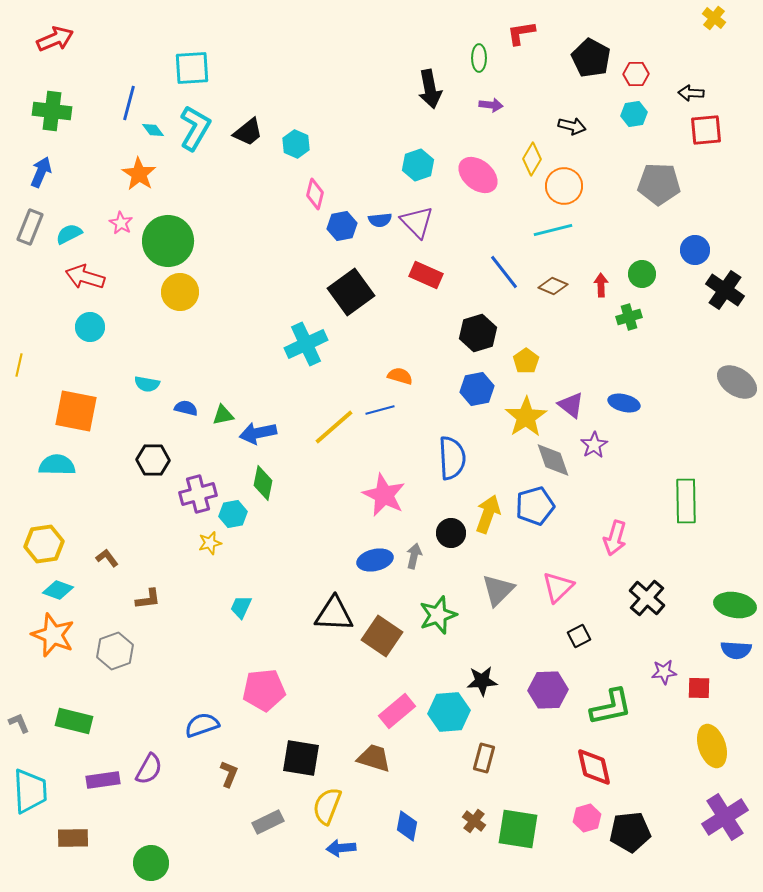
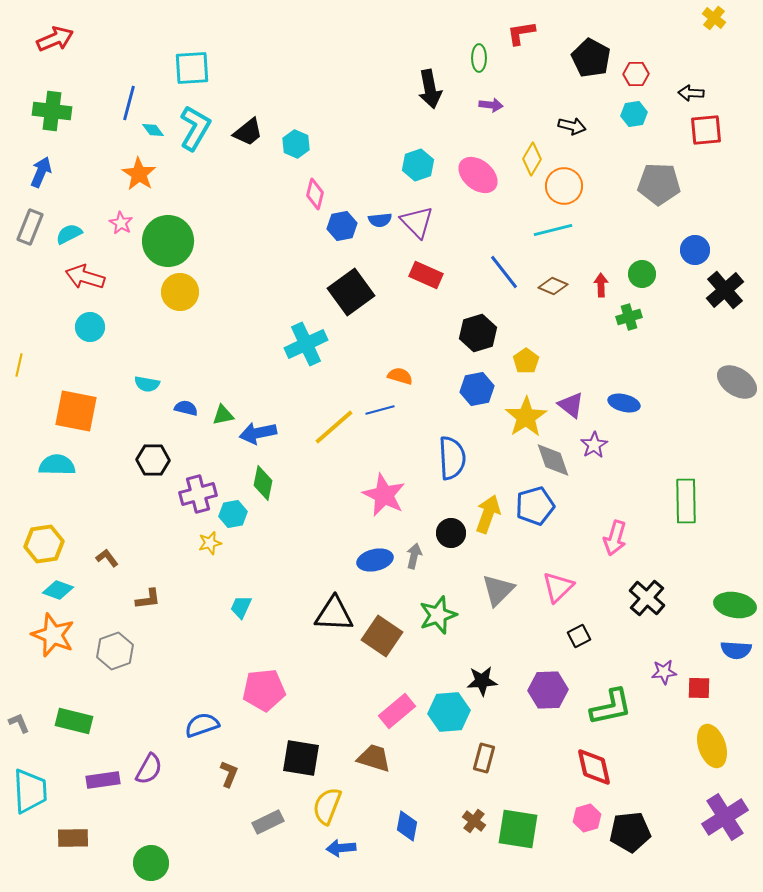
black cross at (725, 290): rotated 15 degrees clockwise
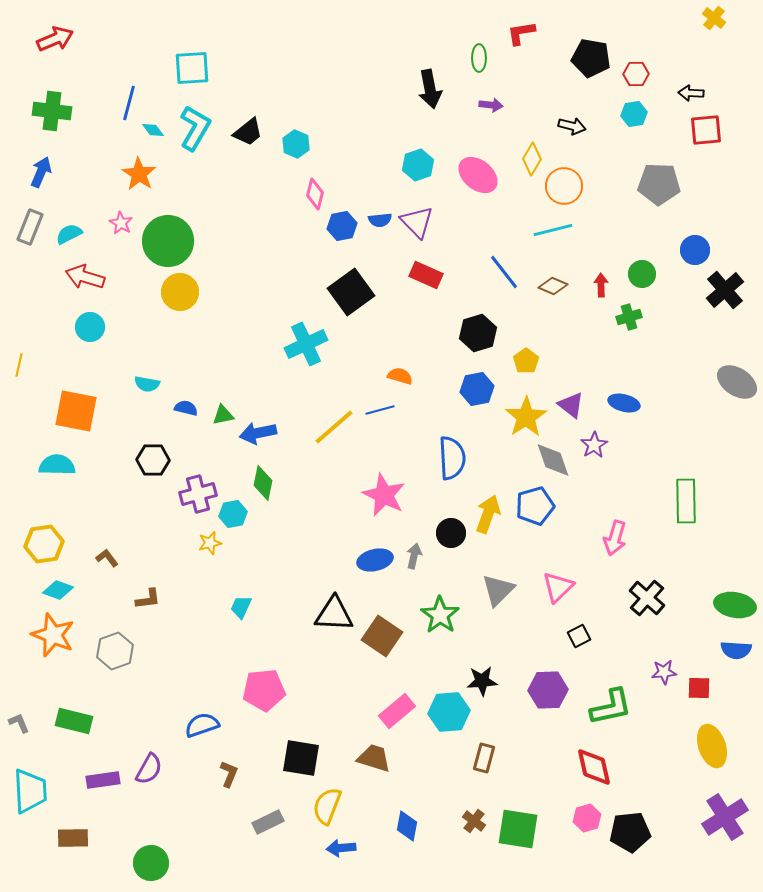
black pentagon at (591, 58): rotated 18 degrees counterclockwise
green star at (438, 615): moved 2 px right; rotated 18 degrees counterclockwise
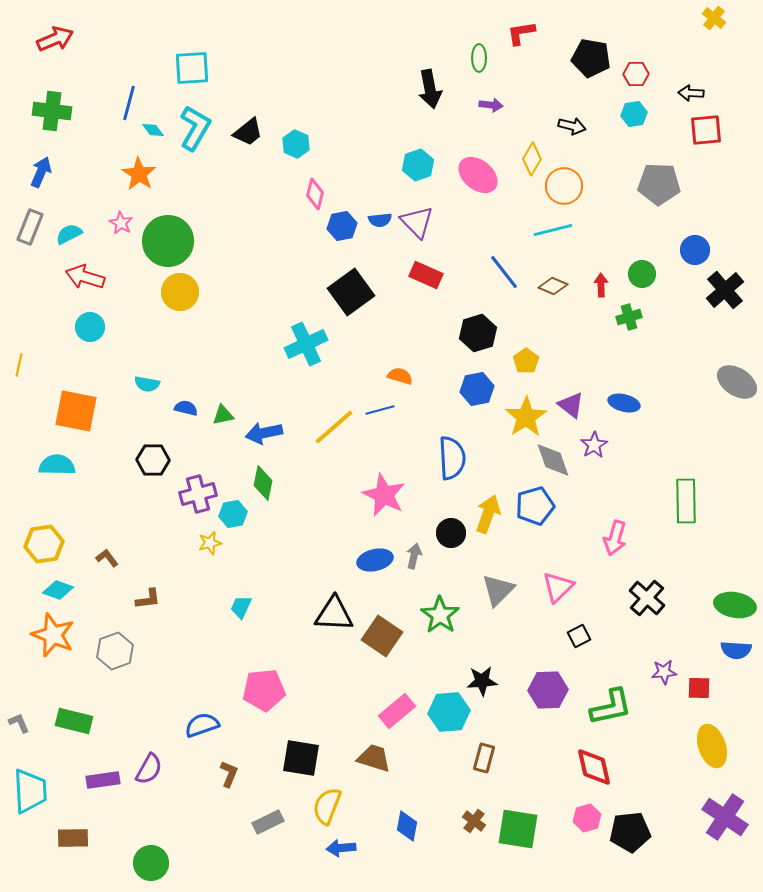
blue arrow at (258, 433): moved 6 px right
purple cross at (725, 817): rotated 24 degrees counterclockwise
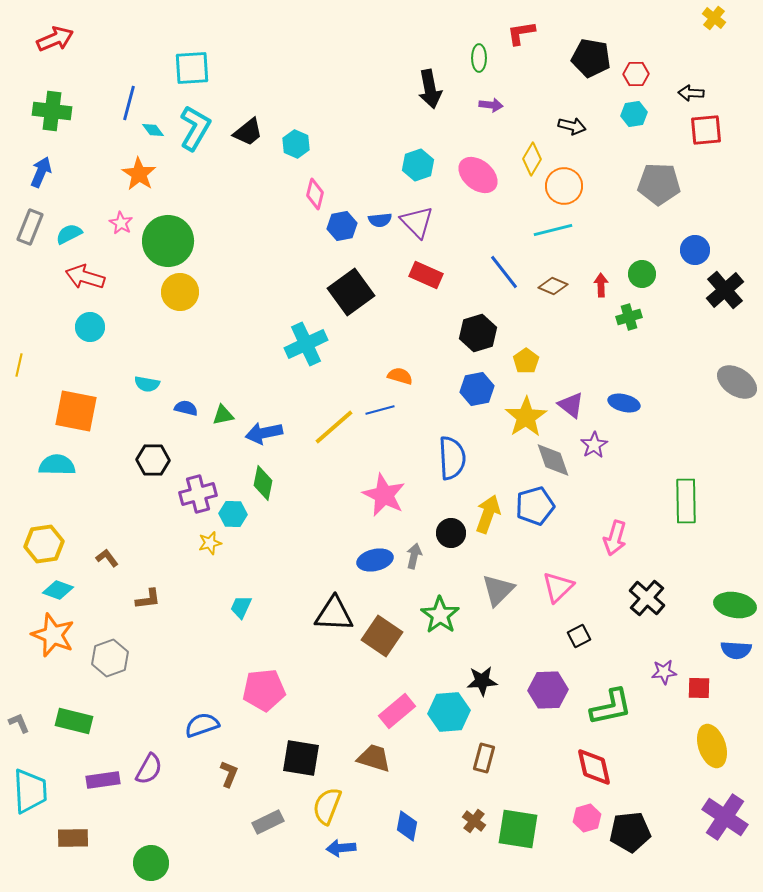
cyan hexagon at (233, 514): rotated 12 degrees clockwise
gray hexagon at (115, 651): moved 5 px left, 7 px down
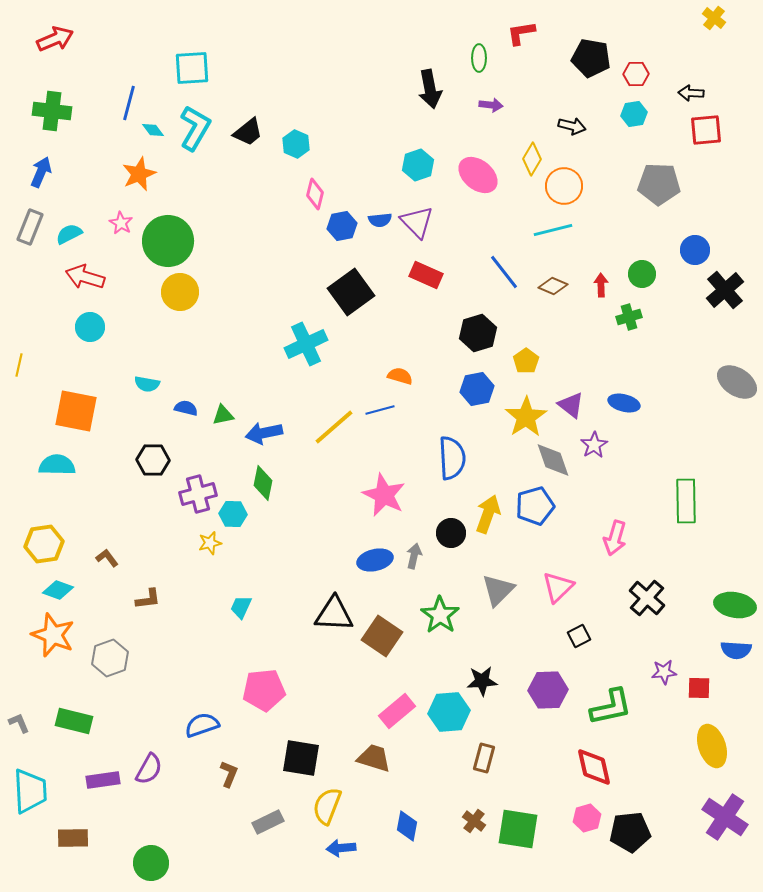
orange star at (139, 174): rotated 16 degrees clockwise
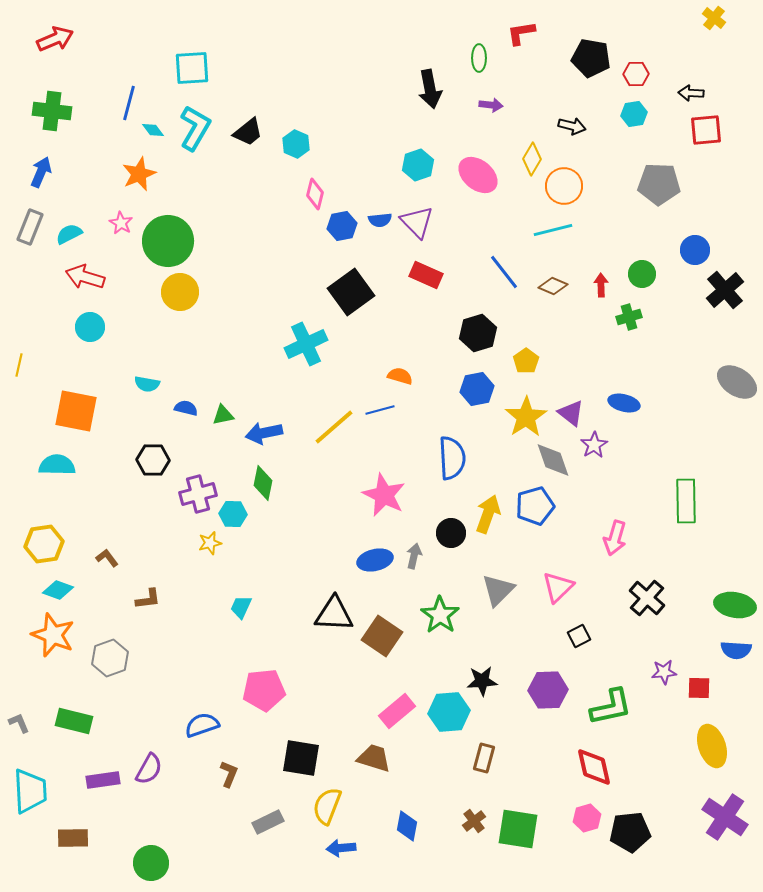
purple triangle at (571, 405): moved 8 px down
brown cross at (474, 821): rotated 15 degrees clockwise
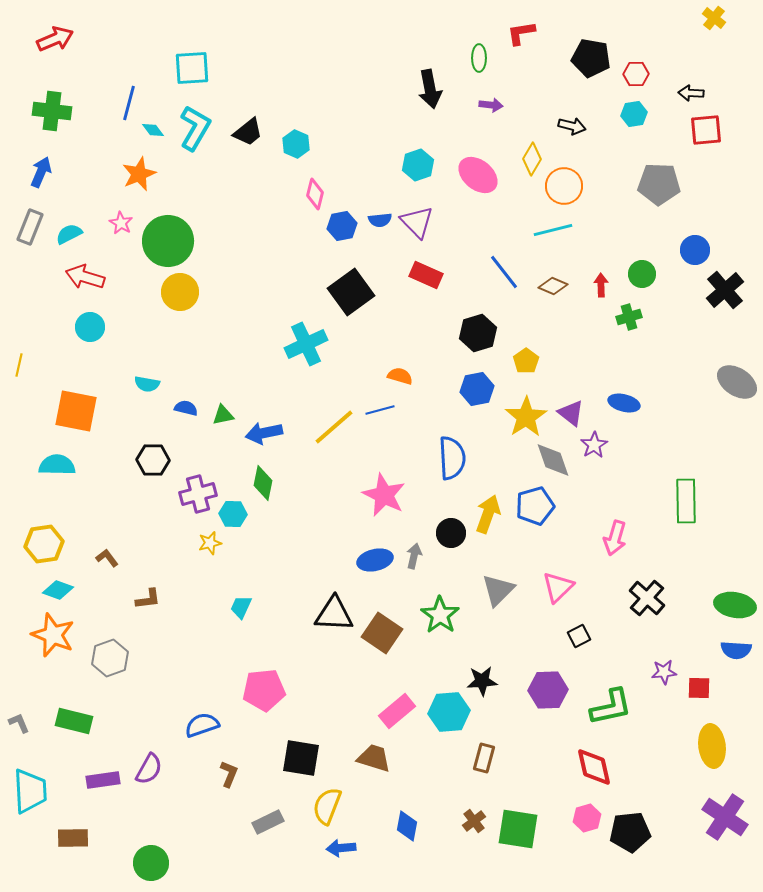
brown square at (382, 636): moved 3 px up
yellow ellipse at (712, 746): rotated 12 degrees clockwise
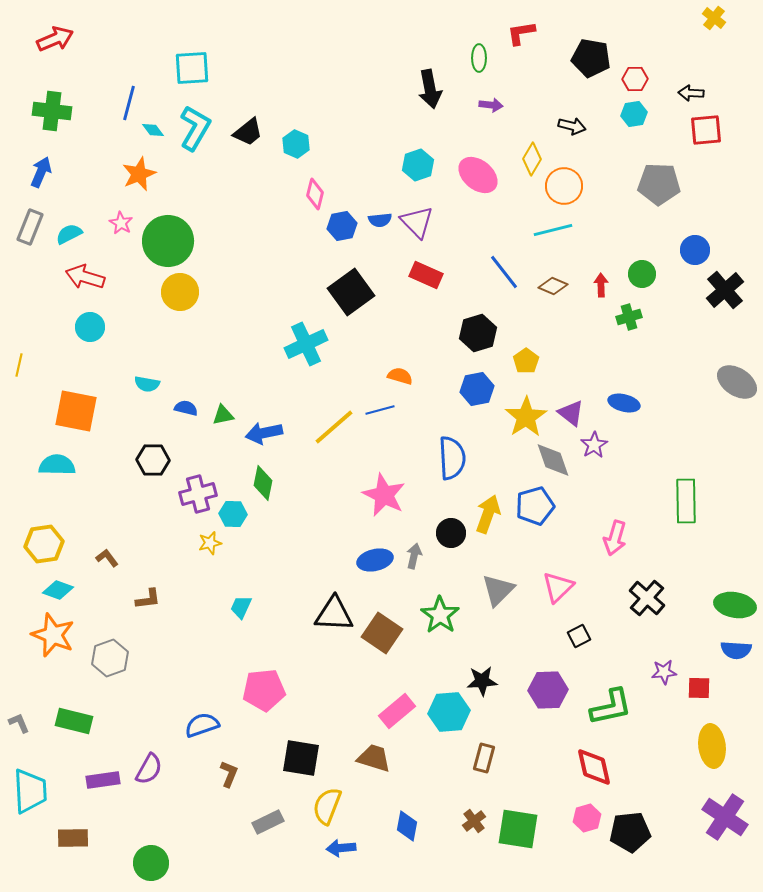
red hexagon at (636, 74): moved 1 px left, 5 px down
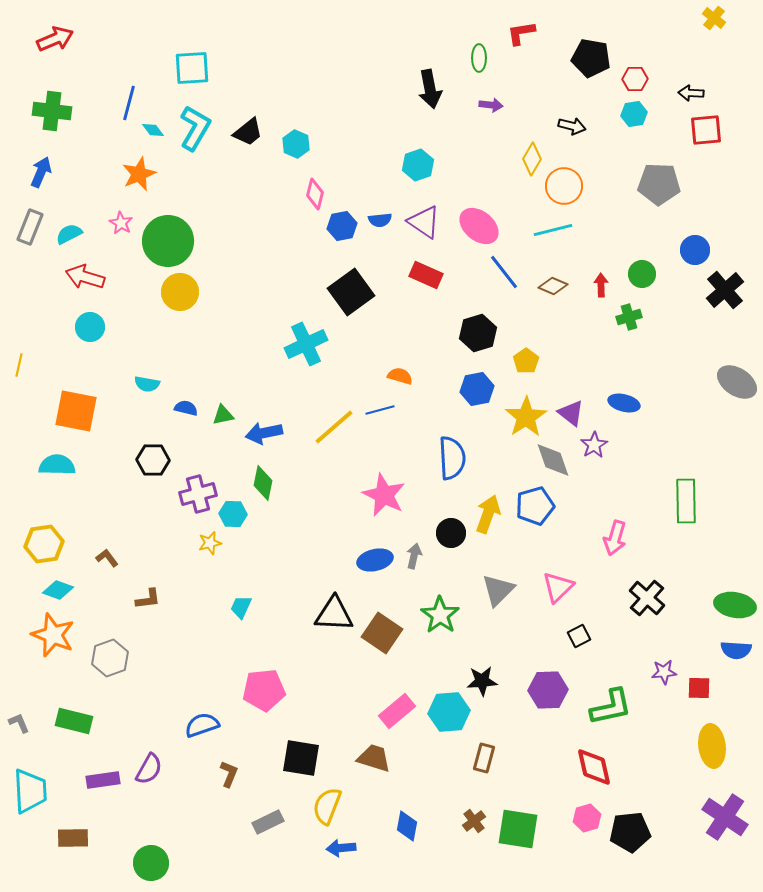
pink ellipse at (478, 175): moved 1 px right, 51 px down
purple triangle at (417, 222): moved 7 px right; rotated 12 degrees counterclockwise
